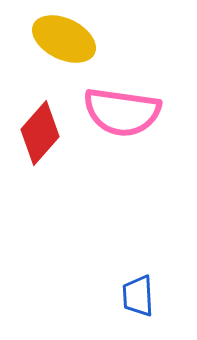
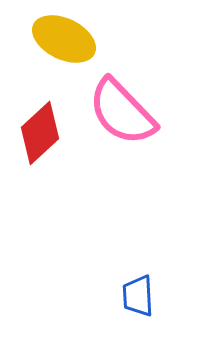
pink semicircle: rotated 38 degrees clockwise
red diamond: rotated 6 degrees clockwise
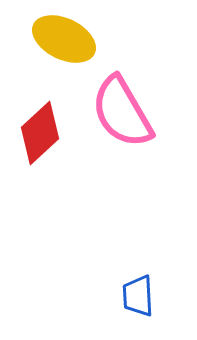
pink semicircle: rotated 14 degrees clockwise
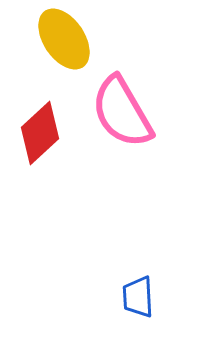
yellow ellipse: rotated 30 degrees clockwise
blue trapezoid: moved 1 px down
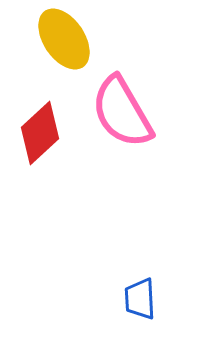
blue trapezoid: moved 2 px right, 2 px down
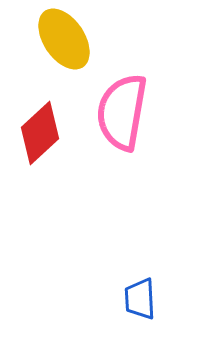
pink semicircle: rotated 40 degrees clockwise
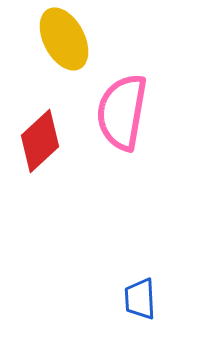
yellow ellipse: rotated 6 degrees clockwise
red diamond: moved 8 px down
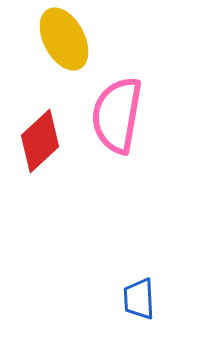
pink semicircle: moved 5 px left, 3 px down
blue trapezoid: moved 1 px left
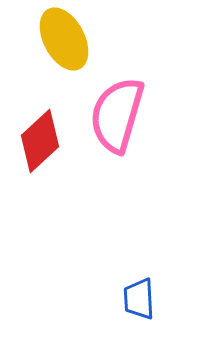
pink semicircle: rotated 6 degrees clockwise
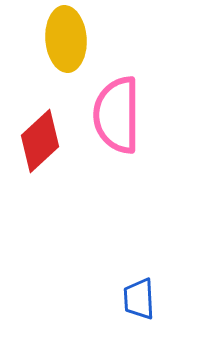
yellow ellipse: moved 2 px right; rotated 24 degrees clockwise
pink semicircle: rotated 16 degrees counterclockwise
